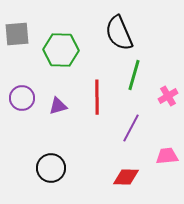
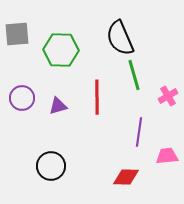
black semicircle: moved 1 px right, 5 px down
green line: rotated 32 degrees counterclockwise
purple line: moved 8 px right, 4 px down; rotated 20 degrees counterclockwise
black circle: moved 2 px up
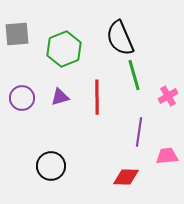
green hexagon: moved 3 px right, 1 px up; rotated 24 degrees counterclockwise
purple triangle: moved 2 px right, 9 px up
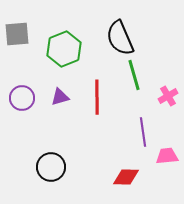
purple line: moved 4 px right; rotated 16 degrees counterclockwise
black circle: moved 1 px down
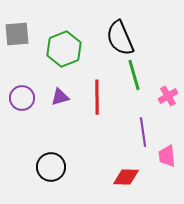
pink trapezoid: rotated 90 degrees counterclockwise
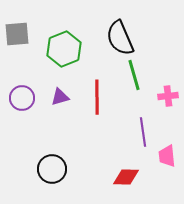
pink cross: rotated 24 degrees clockwise
black circle: moved 1 px right, 2 px down
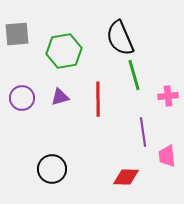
green hexagon: moved 2 px down; rotated 12 degrees clockwise
red line: moved 1 px right, 2 px down
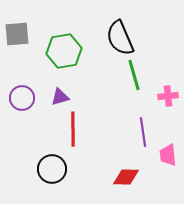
red line: moved 25 px left, 30 px down
pink trapezoid: moved 1 px right, 1 px up
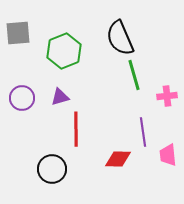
gray square: moved 1 px right, 1 px up
green hexagon: rotated 12 degrees counterclockwise
pink cross: moved 1 px left
red line: moved 3 px right
red diamond: moved 8 px left, 18 px up
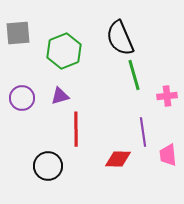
purple triangle: moved 1 px up
black circle: moved 4 px left, 3 px up
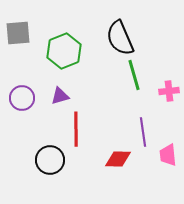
pink cross: moved 2 px right, 5 px up
black circle: moved 2 px right, 6 px up
